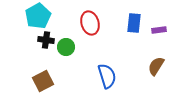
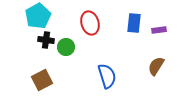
brown square: moved 1 px left, 1 px up
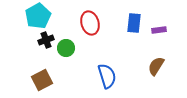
black cross: rotated 28 degrees counterclockwise
green circle: moved 1 px down
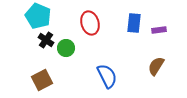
cyan pentagon: rotated 20 degrees counterclockwise
black cross: rotated 35 degrees counterclockwise
blue semicircle: rotated 10 degrees counterclockwise
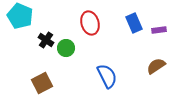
cyan pentagon: moved 18 px left
blue rectangle: rotated 30 degrees counterclockwise
brown semicircle: rotated 24 degrees clockwise
brown square: moved 3 px down
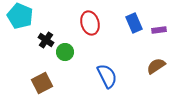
green circle: moved 1 px left, 4 px down
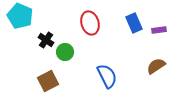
brown square: moved 6 px right, 2 px up
